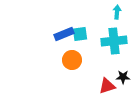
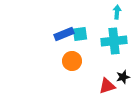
orange circle: moved 1 px down
black star: rotated 16 degrees counterclockwise
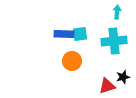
blue rectangle: rotated 24 degrees clockwise
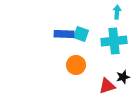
cyan square: moved 1 px right; rotated 28 degrees clockwise
orange circle: moved 4 px right, 4 px down
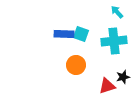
cyan arrow: rotated 48 degrees counterclockwise
